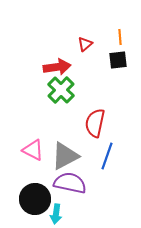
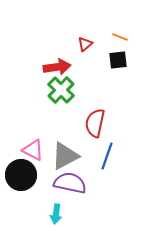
orange line: rotated 63 degrees counterclockwise
black circle: moved 14 px left, 24 px up
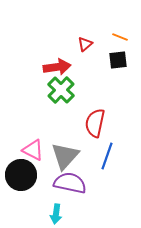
gray triangle: rotated 20 degrees counterclockwise
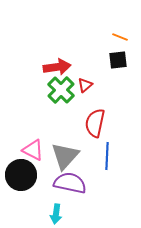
red triangle: moved 41 px down
blue line: rotated 16 degrees counterclockwise
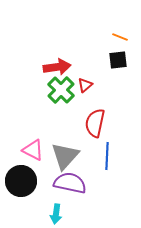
black circle: moved 6 px down
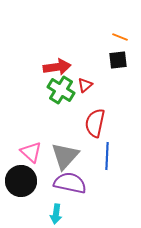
green cross: rotated 12 degrees counterclockwise
pink triangle: moved 2 px left, 2 px down; rotated 15 degrees clockwise
